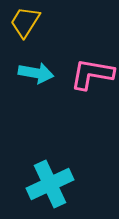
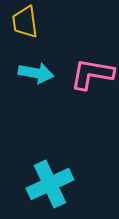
yellow trapezoid: rotated 40 degrees counterclockwise
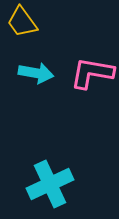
yellow trapezoid: moved 3 px left; rotated 28 degrees counterclockwise
pink L-shape: moved 1 px up
